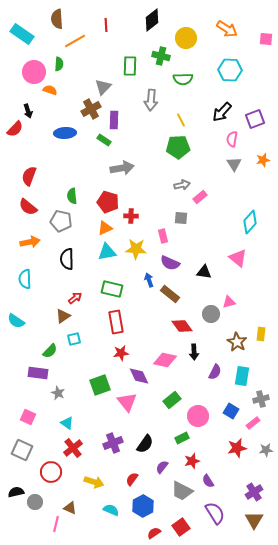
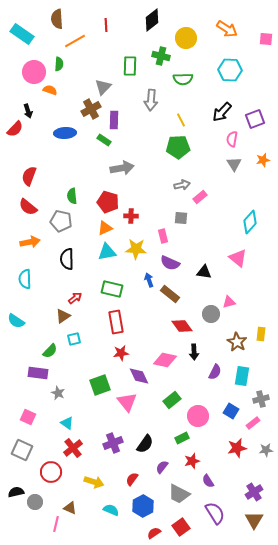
gray trapezoid at (182, 491): moved 3 px left, 3 px down
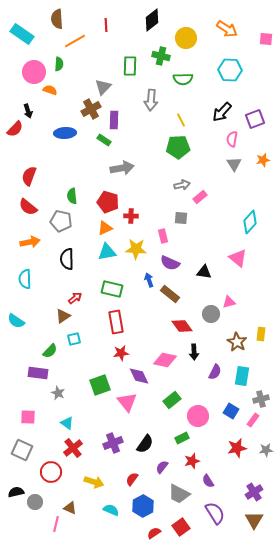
pink square at (28, 417): rotated 21 degrees counterclockwise
pink rectangle at (253, 423): moved 3 px up; rotated 16 degrees counterclockwise
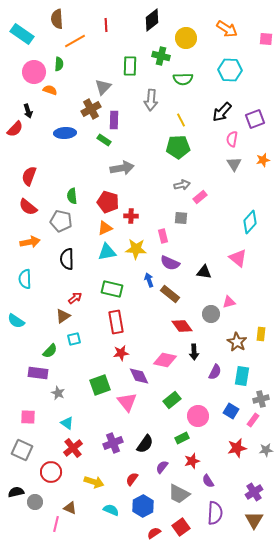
purple semicircle at (215, 513): rotated 35 degrees clockwise
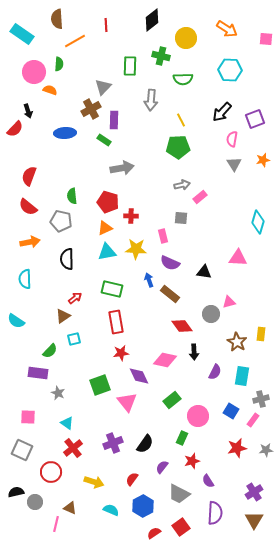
cyan diamond at (250, 222): moved 8 px right; rotated 25 degrees counterclockwise
pink triangle at (238, 258): rotated 36 degrees counterclockwise
green rectangle at (182, 438): rotated 40 degrees counterclockwise
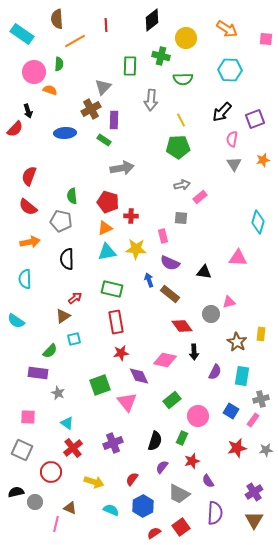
black semicircle at (145, 444): moved 10 px right, 3 px up; rotated 18 degrees counterclockwise
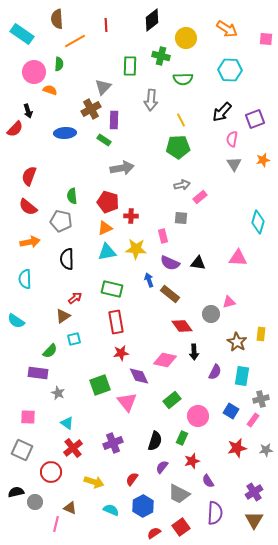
black triangle at (204, 272): moved 6 px left, 9 px up
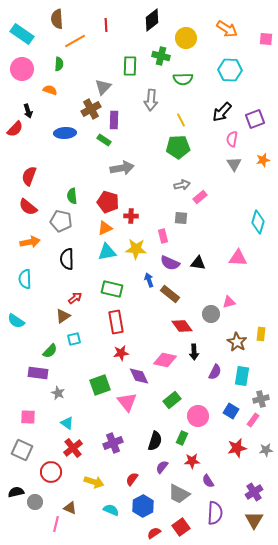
pink circle at (34, 72): moved 12 px left, 3 px up
red star at (192, 461): rotated 14 degrees clockwise
